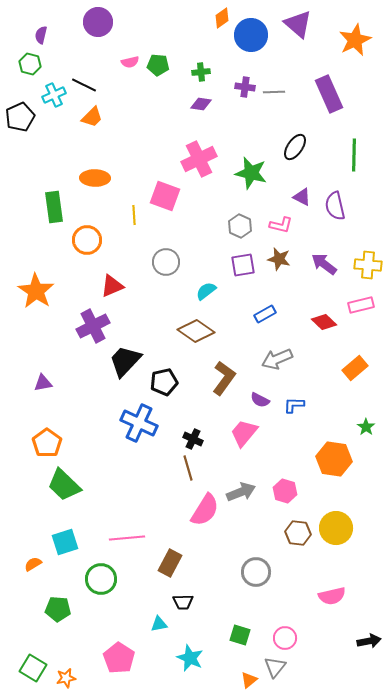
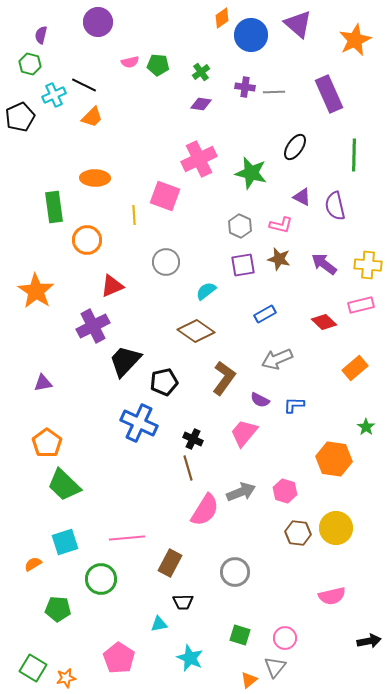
green cross at (201, 72): rotated 30 degrees counterclockwise
gray circle at (256, 572): moved 21 px left
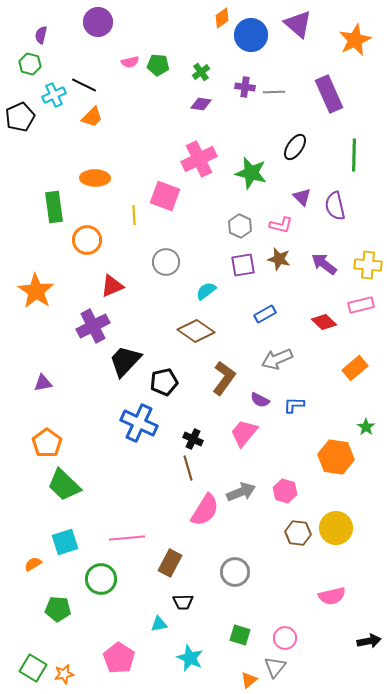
purple triangle at (302, 197): rotated 18 degrees clockwise
orange hexagon at (334, 459): moved 2 px right, 2 px up
orange star at (66, 678): moved 2 px left, 4 px up
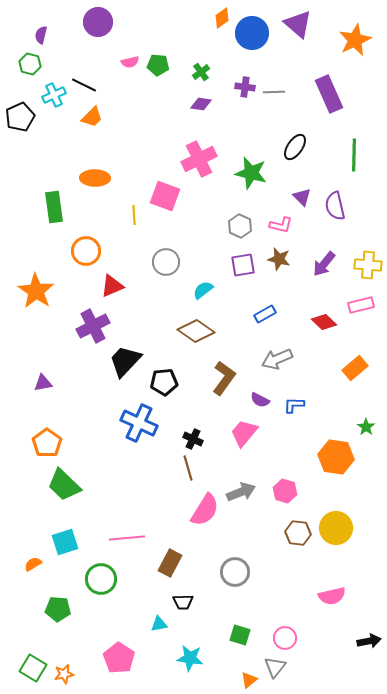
blue circle at (251, 35): moved 1 px right, 2 px up
orange circle at (87, 240): moved 1 px left, 11 px down
purple arrow at (324, 264): rotated 88 degrees counterclockwise
cyan semicircle at (206, 291): moved 3 px left, 1 px up
black pentagon at (164, 382): rotated 8 degrees clockwise
cyan star at (190, 658): rotated 16 degrees counterclockwise
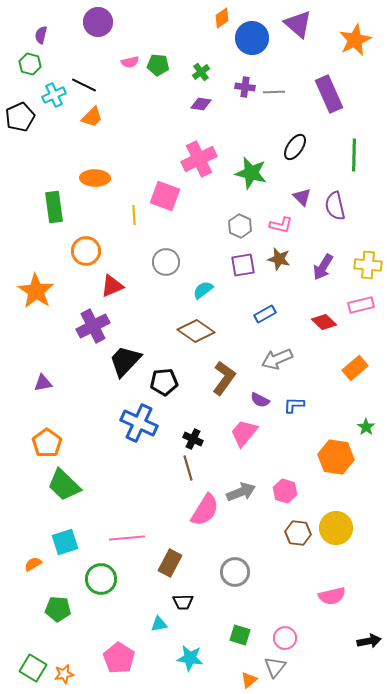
blue circle at (252, 33): moved 5 px down
purple arrow at (324, 264): moved 1 px left, 3 px down; rotated 8 degrees counterclockwise
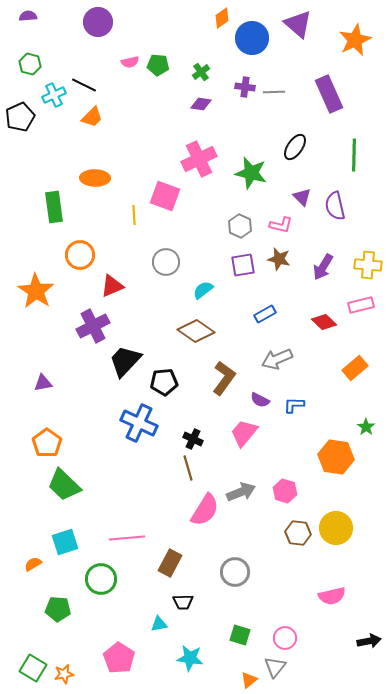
purple semicircle at (41, 35): moved 13 px left, 19 px up; rotated 72 degrees clockwise
orange circle at (86, 251): moved 6 px left, 4 px down
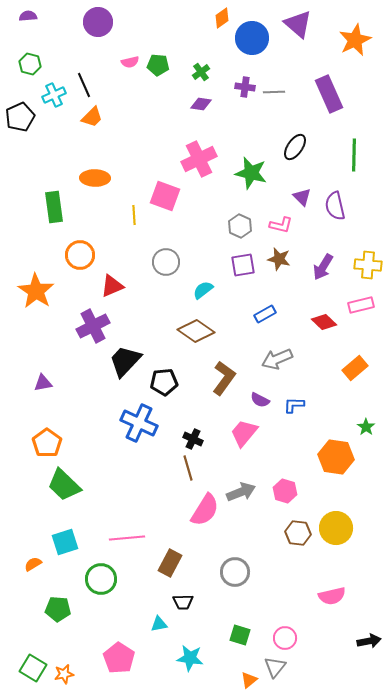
black line at (84, 85): rotated 40 degrees clockwise
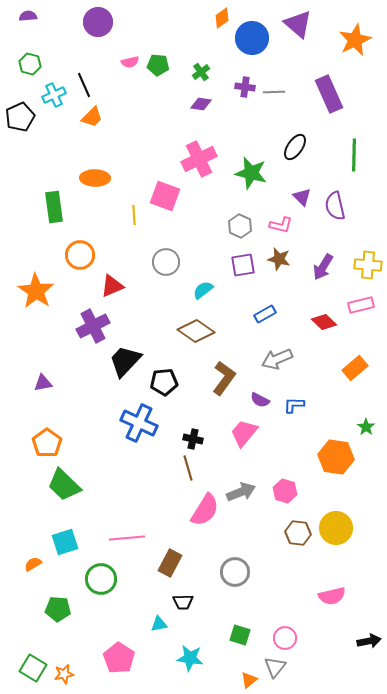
black cross at (193, 439): rotated 12 degrees counterclockwise
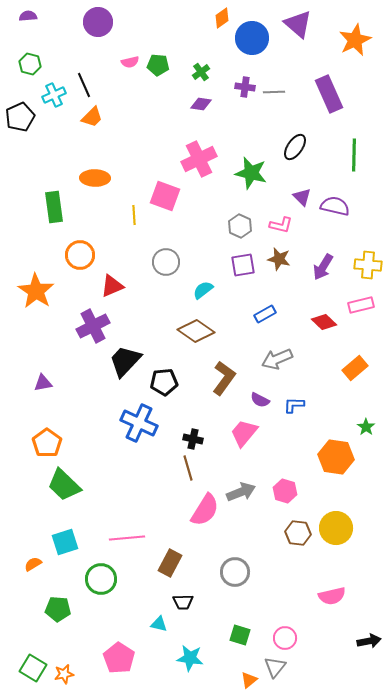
purple semicircle at (335, 206): rotated 116 degrees clockwise
cyan triangle at (159, 624): rotated 24 degrees clockwise
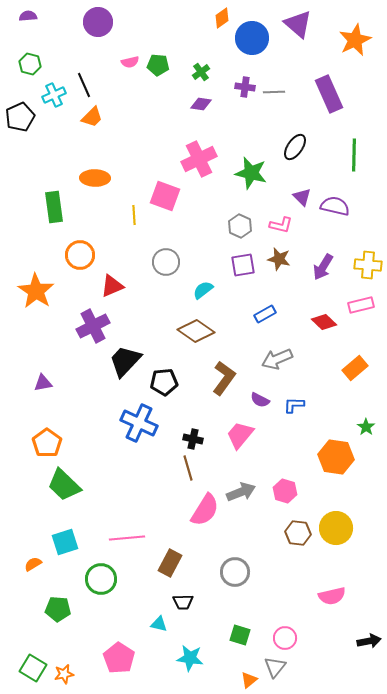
pink trapezoid at (244, 433): moved 4 px left, 2 px down
